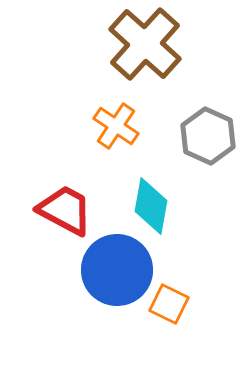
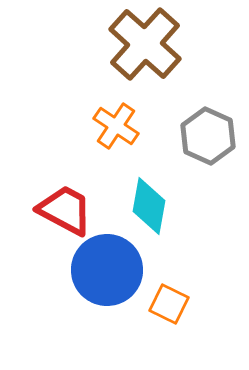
cyan diamond: moved 2 px left
blue circle: moved 10 px left
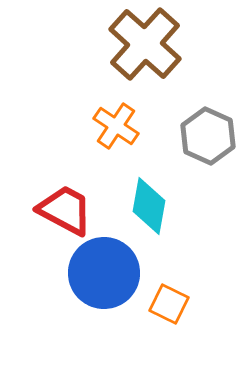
blue circle: moved 3 px left, 3 px down
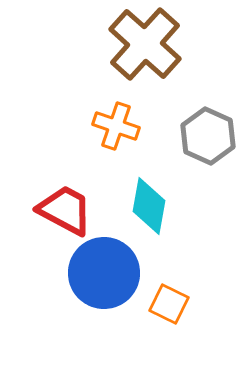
orange cross: rotated 15 degrees counterclockwise
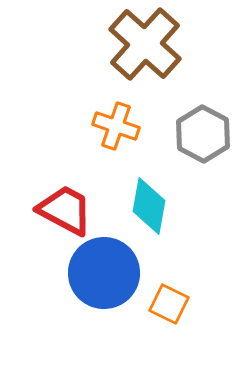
gray hexagon: moved 5 px left, 2 px up; rotated 4 degrees clockwise
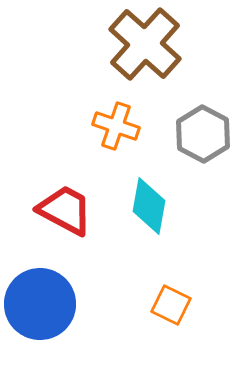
blue circle: moved 64 px left, 31 px down
orange square: moved 2 px right, 1 px down
